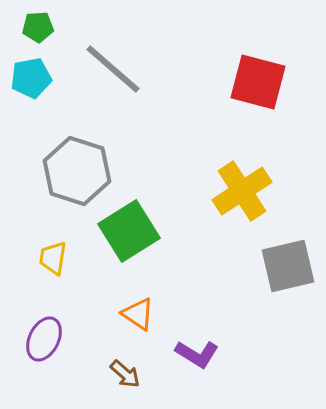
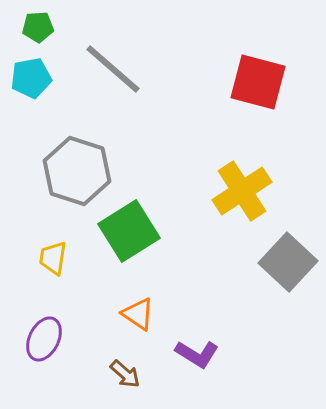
gray square: moved 4 px up; rotated 34 degrees counterclockwise
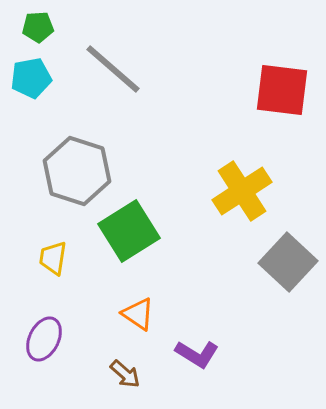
red square: moved 24 px right, 8 px down; rotated 8 degrees counterclockwise
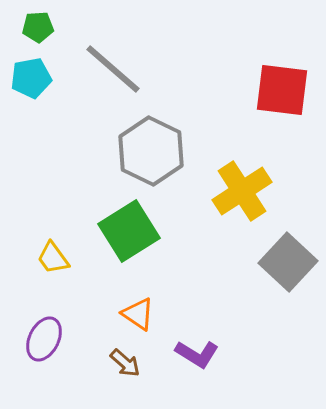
gray hexagon: moved 74 px right, 20 px up; rotated 8 degrees clockwise
yellow trapezoid: rotated 45 degrees counterclockwise
brown arrow: moved 11 px up
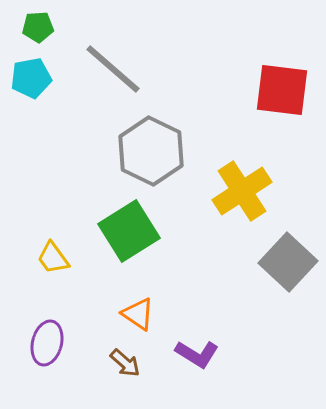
purple ellipse: moved 3 px right, 4 px down; rotated 12 degrees counterclockwise
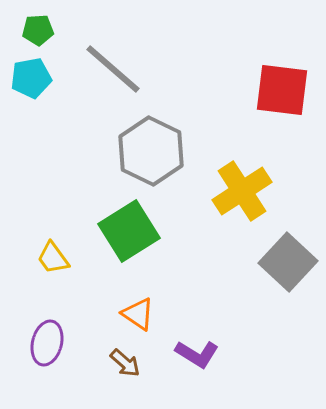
green pentagon: moved 3 px down
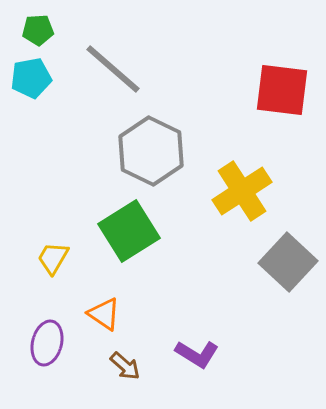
yellow trapezoid: rotated 66 degrees clockwise
orange triangle: moved 34 px left
brown arrow: moved 3 px down
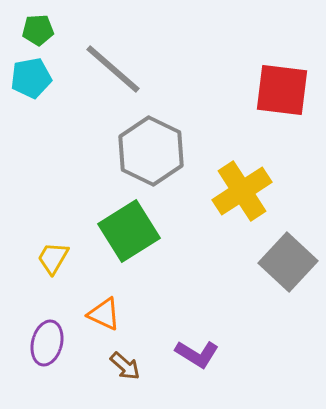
orange triangle: rotated 9 degrees counterclockwise
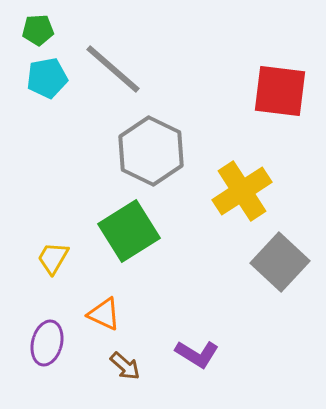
cyan pentagon: moved 16 px right
red square: moved 2 px left, 1 px down
gray square: moved 8 px left
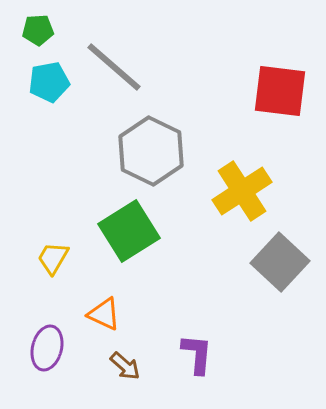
gray line: moved 1 px right, 2 px up
cyan pentagon: moved 2 px right, 4 px down
purple ellipse: moved 5 px down
purple L-shape: rotated 117 degrees counterclockwise
